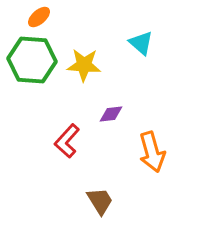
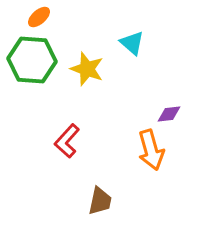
cyan triangle: moved 9 px left
yellow star: moved 3 px right, 4 px down; rotated 16 degrees clockwise
purple diamond: moved 58 px right
orange arrow: moved 1 px left, 2 px up
brown trapezoid: rotated 44 degrees clockwise
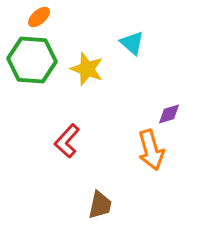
purple diamond: rotated 10 degrees counterclockwise
brown trapezoid: moved 4 px down
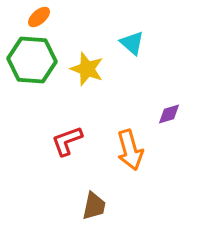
red L-shape: rotated 28 degrees clockwise
orange arrow: moved 21 px left
brown trapezoid: moved 6 px left, 1 px down
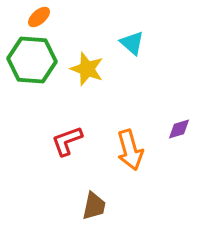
purple diamond: moved 10 px right, 15 px down
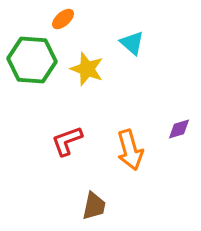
orange ellipse: moved 24 px right, 2 px down
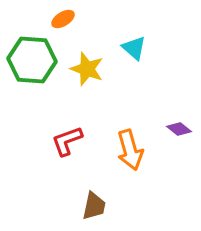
orange ellipse: rotated 10 degrees clockwise
cyan triangle: moved 2 px right, 5 px down
purple diamond: rotated 55 degrees clockwise
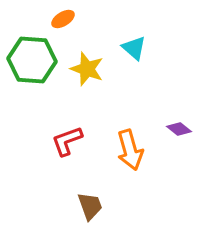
brown trapezoid: moved 4 px left; rotated 32 degrees counterclockwise
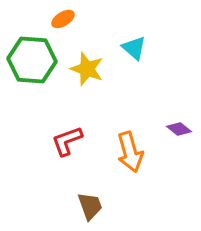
orange arrow: moved 2 px down
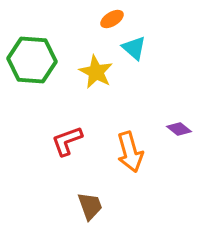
orange ellipse: moved 49 px right
yellow star: moved 9 px right, 3 px down; rotated 8 degrees clockwise
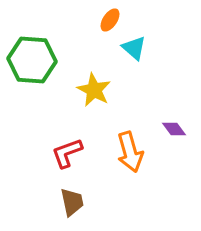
orange ellipse: moved 2 px left, 1 px down; rotated 25 degrees counterclockwise
yellow star: moved 2 px left, 18 px down
purple diamond: moved 5 px left; rotated 15 degrees clockwise
red L-shape: moved 12 px down
brown trapezoid: moved 18 px left, 4 px up; rotated 8 degrees clockwise
